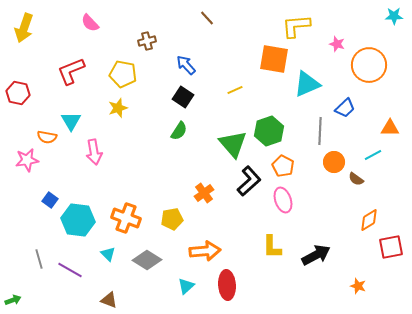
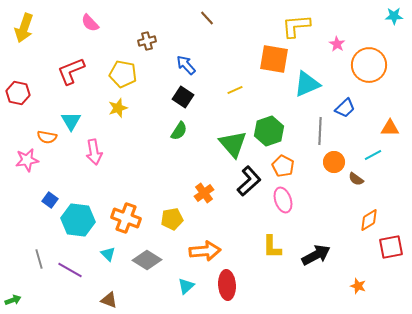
pink star at (337, 44): rotated 14 degrees clockwise
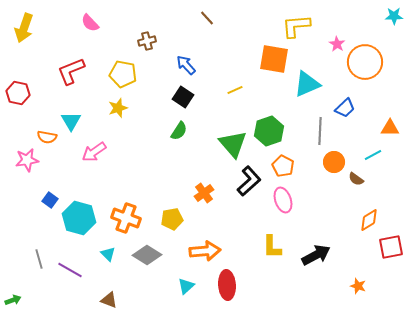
orange circle at (369, 65): moved 4 px left, 3 px up
pink arrow at (94, 152): rotated 65 degrees clockwise
cyan hexagon at (78, 220): moved 1 px right, 2 px up; rotated 8 degrees clockwise
gray diamond at (147, 260): moved 5 px up
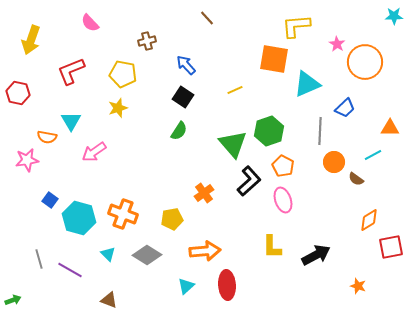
yellow arrow at (24, 28): moved 7 px right, 12 px down
orange cross at (126, 218): moved 3 px left, 4 px up
